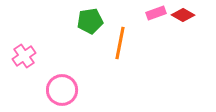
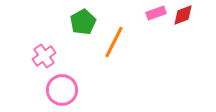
red diamond: rotated 50 degrees counterclockwise
green pentagon: moved 7 px left, 1 px down; rotated 20 degrees counterclockwise
orange line: moved 6 px left, 1 px up; rotated 16 degrees clockwise
pink cross: moved 20 px right
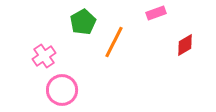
red diamond: moved 2 px right, 30 px down; rotated 10 degrees counterclockwise
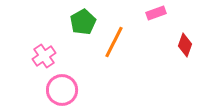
red diamond: rotated 40 degrees counterclockwise
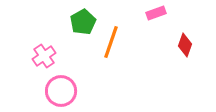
orange line: moved 3 px left; rotated 8 degrees counterclockwise
pink circle: moved 1 px left, 1 px down
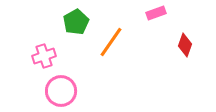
green pentagon: moved 7 px left
orange line: rotated 16 degrees clockwise
pink cross: rotated 15 degrees clockwise
